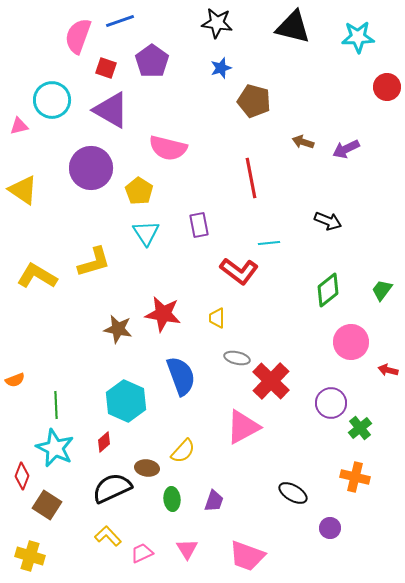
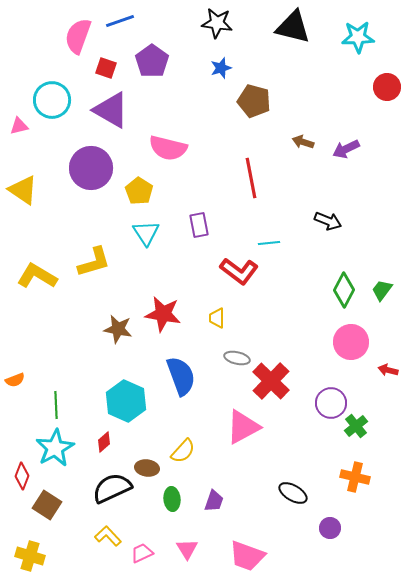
green diamond at (328, 290): moved 16 px right; rotated 24 degrees counterclockwise
green cross at (360, 428): moved 4 px left, 2 px up
cyan star at (55, 448): rotated 18 degrees clockwise
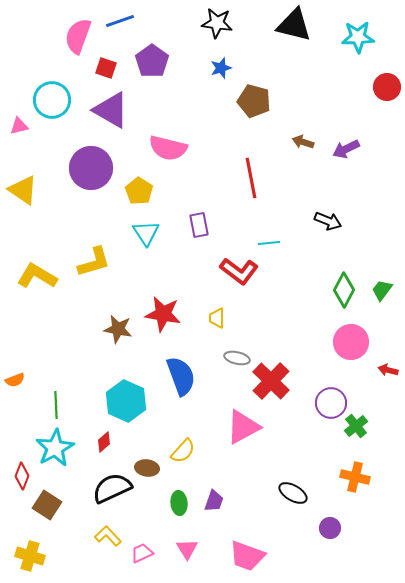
black triangle at (293, 27): moved 1 px right, 2 px up
green ellipse at (172, 499): moved 7 px right, 4 px down
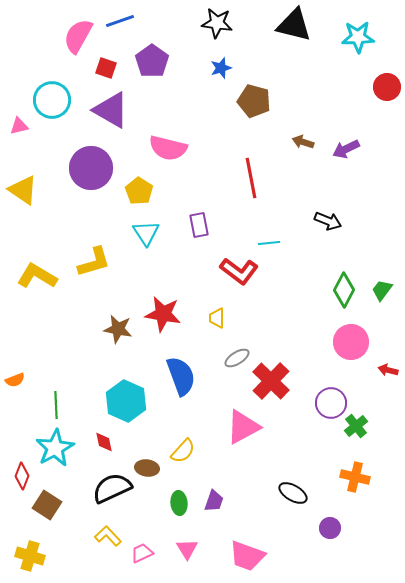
pink semicircle at (78, 36): rotated 9 degrees clockwise
gray ellipse at (237, 358): rotated 45 degrees counterclockwise
red diamond at (104, 442): rotated 60 degrees counterclockwise
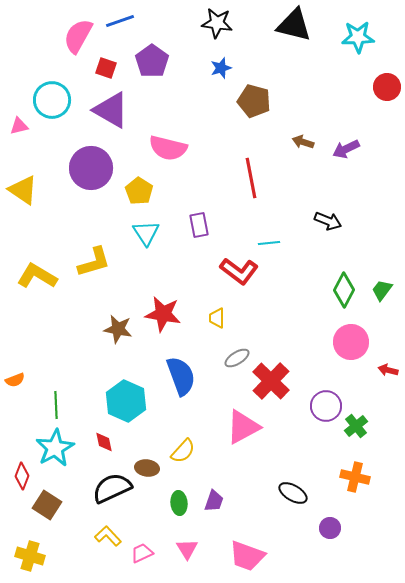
purple circle at (331, 403): moved 5 px left, 3 px down
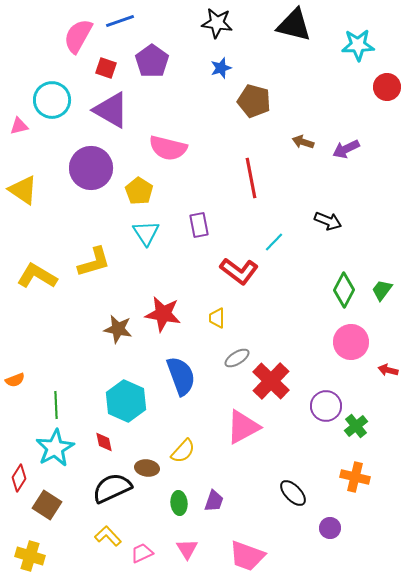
cyan star at (358, 37): moved 8 px down
cyan line at (269, 243): moved 5 px right, 1 px up; rotated 40 degrees counterclockwise
red diamond at (22, 476): moved 3 px left, 2 px down; rotated 12 degrees clockwise
black ellipse at (293, 493): rotated 16 degrees clockwise
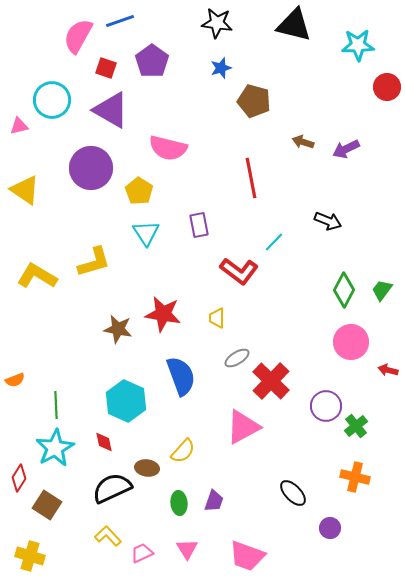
yellow triangle at (23, 190): moved 2 px right
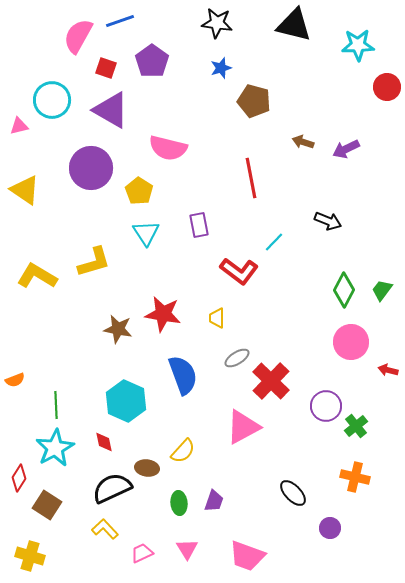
blue semicircle at (181, 376): moved 2 px right, 1 px up
yellow L-shape at (108, 536): moved 3 px left, 7 px up
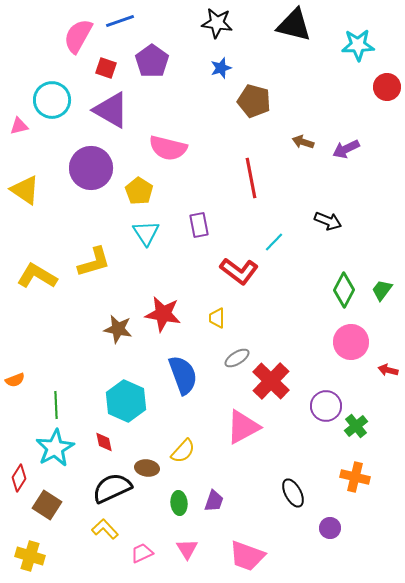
black ellipse at (293, 493): rotated 16 degrees clockwise
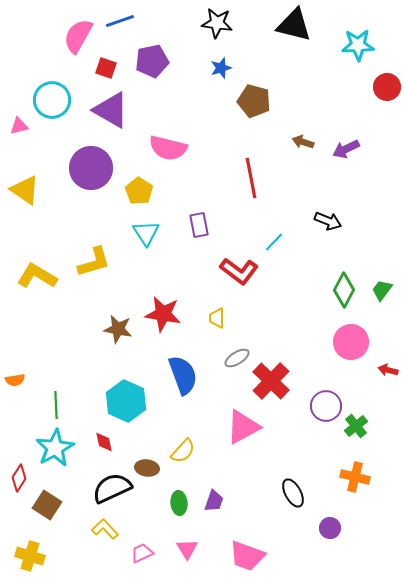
purple pentagon at (152, 61): rotated 24 degrees clockwise
orange semicircle at (15, 380): rotated 12 degrees clockwise
